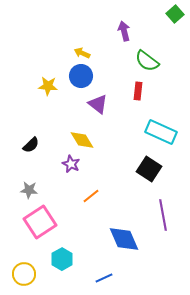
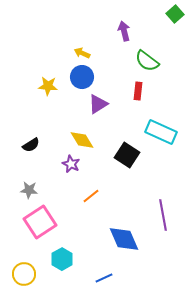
blue circle: moved 1 px right, 1 px down
purple triangle: rotated 50 degrees clockwise
black semicircle: rotated 12 degrees clockwise
black square: moved 22 px left, 14 px up
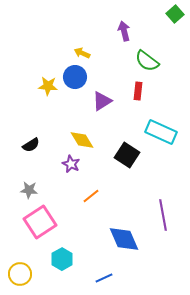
blue circle: moved 7 px left
purple triangle: moved 4 px right, 3 px up
yellow circle: moved 4 px left
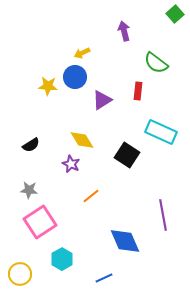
yellow arrow: rotated 49 degrees counterclockwise
green semicircle: moved 9 px right, 2 px down
purple triangle: moved 1 px up
blue diamond: moved 1 px right, 2 px down
